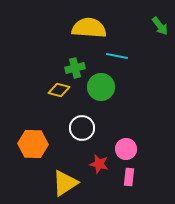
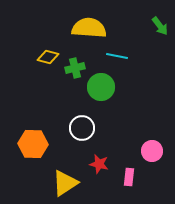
yellow diamond: moved 11 px left, 33 px up
pink circle: moved 26 px right, 2 px down
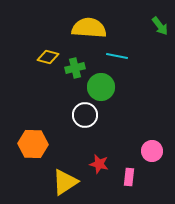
white circle: moved 3 px right, 13 px up
yellow triangle: moved 1 px up
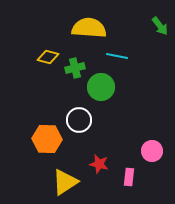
white circle: moved 6 px left, 5 px down
orange hexagon: moved 14 px right, 5 px up
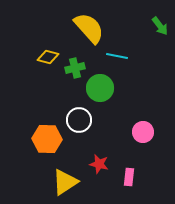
yellow semicircle: rotated 44 degrees clockwise
green circle: moved 1 px left, 1 px down
pink circle: moved 9 px left, 19 px up
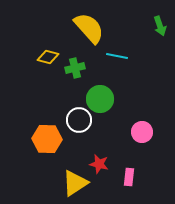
green arrow: rotated 18 degrees clockwise
green circle: moved 11 px down
pink circle: moved 1 px left
yellow triangle: moved 10 px right, 1 px down
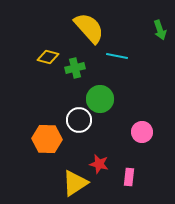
green arrow: moved 4 px down
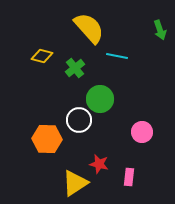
yellow diamond: moved 6 px left, 1 px up
green cross: rotated 24 degrees counterclockwise
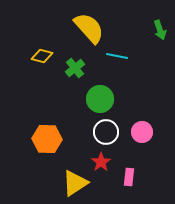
white circle: moved 27 px right, 12 px down
red star: moved 2 px right, 2 px up; rotated 24 degrees clockwise
